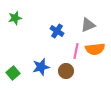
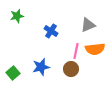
green star: moved 2 px right, 2 px up
blue cross: moved 6 px left
brown circle: moved 5 px right, 2 px up
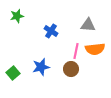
gray triangle: rotated 28 degrees clockwise
